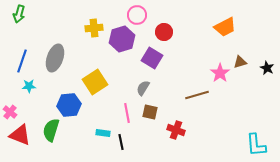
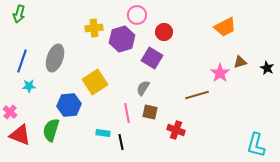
cyan L-shape: rotated 20 degrees clockwise
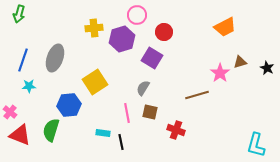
blue line: moved 1 px right, 1 px up
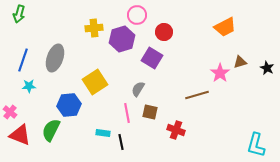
gray semicircle: moved 5 px left, 1 px down
green semicircle: rotated 10 degrees clockwise
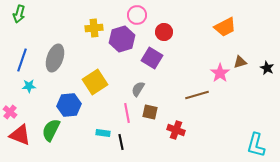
blue line: moved 1 px left
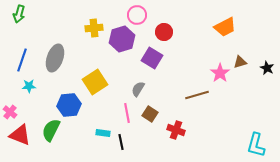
brown square: moved 2 px down; rotated 21 degrees clockwise
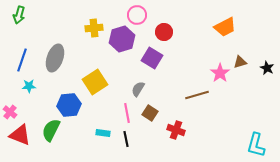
green arrow: moved 1 px down
brown square: moved 1 px up
black line: moved 5 px right, 3 px up
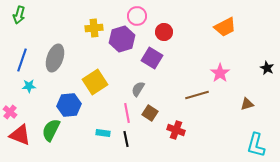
pink circle: moved 1 px down
brown triangle: moved 7 px right, 42 px down
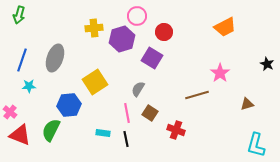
black star: moved 4 px up
